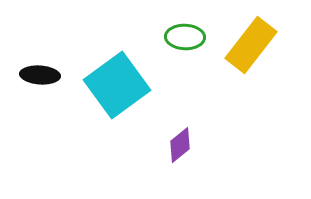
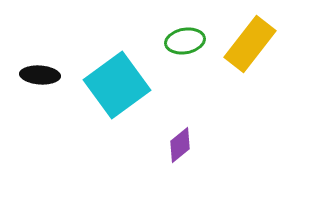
green ellipse: moved 4 px down; rotated 12 degrees counterclockwise
yellow rectangle: moved 1 px left, 1 px up
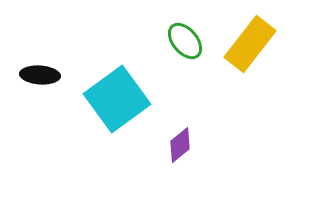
green ellipse: rotated 60 degrees clockwise
cyan square: moved 14 px down
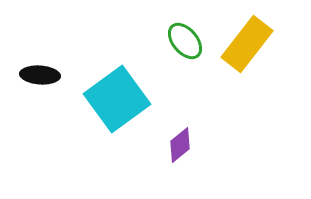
yellow rectangle: moved 3 px left
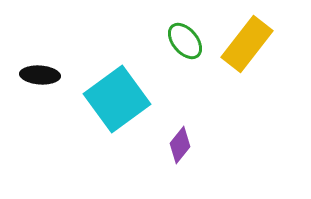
purple diamond: rotated 12 degrees counterclockwise
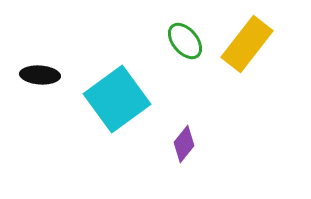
purple diamond: moved 4 px right, 1 px up
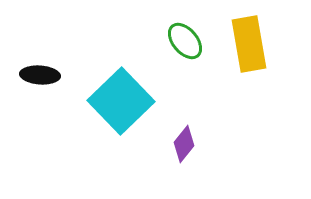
yellow rectangle: moved 2 px right; rotated 48 degrees counterclockwise
cyan square: moved 4 px right, 2 px down; rotated 8 degrees counterclockwise
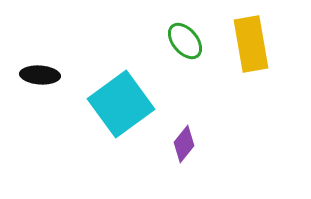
yellow rectangle: moved 2 px right
cyan square: moved 3 px down; rotated 8 degrees clockwise
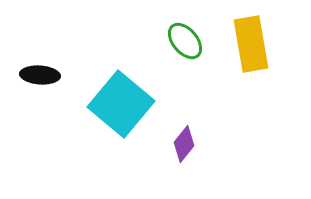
cyan square: rotated 14 degrees counterclockwise
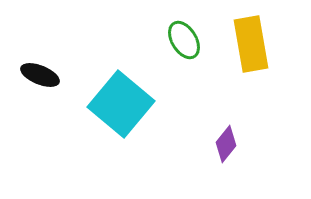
green ellipse: moved 1 px left, 1 px up; rotated 9 degrees clockwise
black ellipse: rotated 18 degrees clockwise
purple diamond: moved 42 px right
